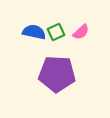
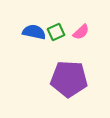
purple pentagon: moved 12 px right, 5 px down
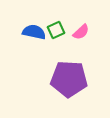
green square: moved 2 px up
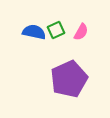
pink semicircle: rotated 18 degrees counterclockwise
purple pentagon: rotated 27 degrees counterclockwise
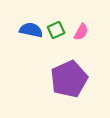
blue semicircle: moved 3 px left, 2 px up
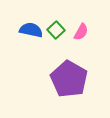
green square: rotated 18 degrees counterclockwise
purple pentagon: rotated 18 degrees counterclockwise
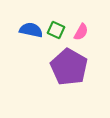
green square: rotated 24 degrees counterclockwise
purple pentagon: moved 12 px up
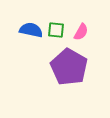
green square: rotated 18 degrees counterclockwise
